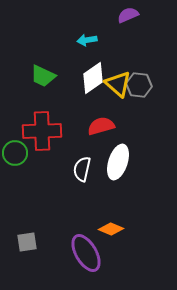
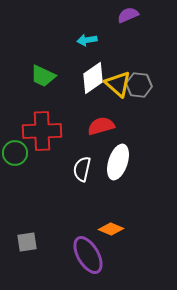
purple ellipse: moved 2 px right, 2 px down
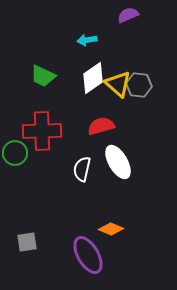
white ellipse: rotated 48 degrees counterclockwise
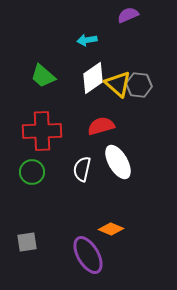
green trapezoid: rotated 16 degrees clockwise
green circle: moved 17 px right, 19 px down
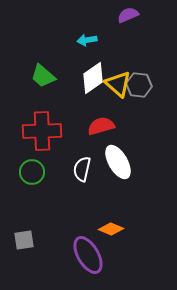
gray square: moved 3 px left, 2 px up
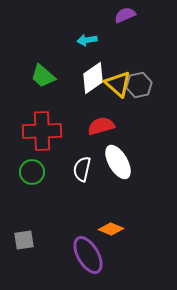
purple semicircle: moved 3 px left
gray hexagon: rotated 20 degrees counterclockwise
